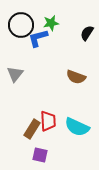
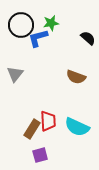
black semicircle: moved 1 px right, 5 px down; rotated 98 degrees clockwise
purple square: rotated 28 degrees counterclockwise
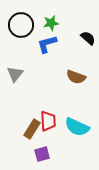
blue L-shape: moved 9 px right, 6 px down
purple square: moved 2 px right, 1 px up
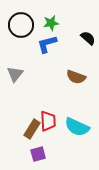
purple square: moved 4 px left
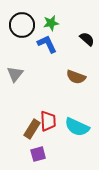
black circle: moved 1 px right
black semicircle: moved 1 px left, 1 px down
blue L-shape: rotated 80 degrees clockwise
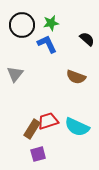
red trapezoid: rotated 105 degrees counterclockwise
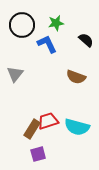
green star: moved 5 px right
black semicircle: moved 1 px left, 1 px down
cyan semicircle: rotated 10 degrees counterclockwise
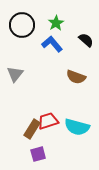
green star: rotated 21 degrees counterclockwise
blue L-shape: moved 5 px right; rotated 15 degrees counterclockwise
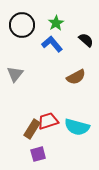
brown semicircle: rotated 48 degrees counterclockwise
